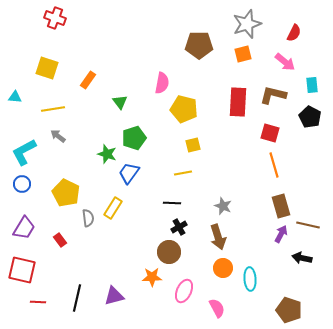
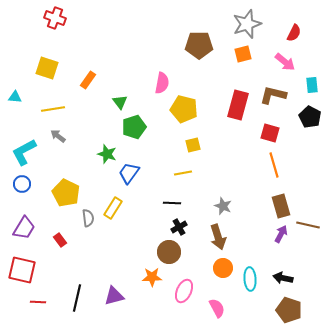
red rectangle at (238, 102): moved 3 px down; rotated 12 degrees clockwise
green pentagon at (134, 138): moved 11 px up
black arrow at (302, 258): moved 19 px left, 20 px down
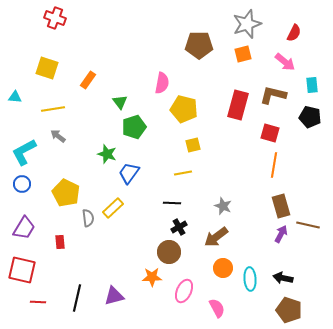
black pentagon at (310, 117): rotated 15 degrees counterclockwise
orange line at (274, 165): rotated 25 degrees clockwise
yellow rectangle at (113, 208): rotated 15 degrees clockwise
brown arrow at (218, 237): moved 2 px left; rotated 70 degrees clockwise
red rectangle at (60, 240): moved 2 px down; rotated 32 degrees clockwise
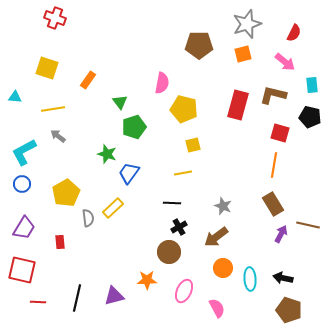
red square at (270, 133): moved 10 px right
yellow pentagon at (66, 193): rotated 16 degrees clockwise
brown rectangle at (281, 206): moved 8 px left, 2 px up; rotated 15 degrees counterclockwise
orange star at (152, 277): moved 5 px left, 3 px down
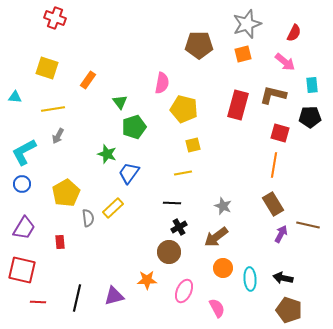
black pentagon at (310, 117): rotated 15 degrees counterclockwise
gray arrow at (58, 136): rotated 98 degrees counterclockwise
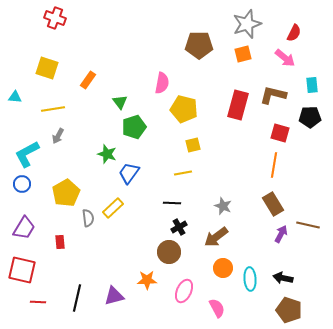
pink arrow at (285, 62): moved 4 px up
cyan L-shape at (24, 152): moved 3 px right, 2 px down
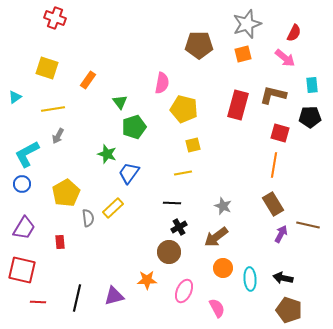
cyan triangle at (15, 97): rotated 40 degrees counterclockwise
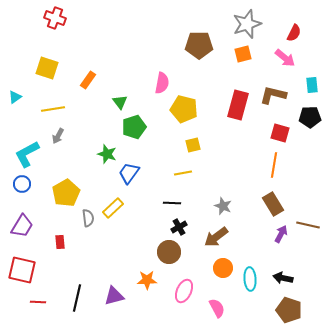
purple trapezoid at (24, 228): moved 2 px left, 2 px up
